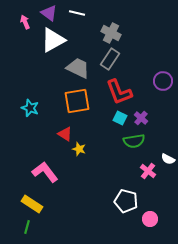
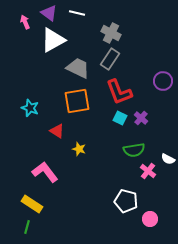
red triangle: moved 8 px left, 3 px up
green semicircle: moved 9 px down
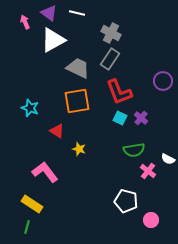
pink circle: moved 1 px right, 1 px down
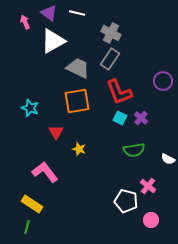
white triangle: moved 1 px down
red triangle: moved 1 px left, 1 px down; rotated 28 degrees clockwise
pink cross: moved 15 px down
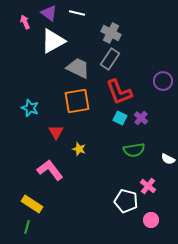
pink L-shape: moved 5 px right, 2 px up
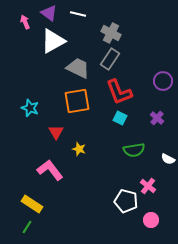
white line: moved 1 px right, 1 px down
purple cross: moved 16 px right
green line: rotated 16 degrees clockwise
